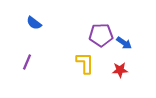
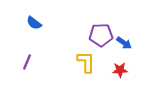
yellow L-shape: moved 1 px right, 1 px up
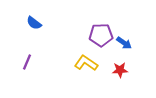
yellow L-shape: moved 1 px down; rotated 55 degrees counterclockwise
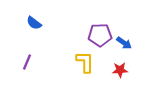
purple pentagon: moved 1 px left
yellow L-shape: moved 1 px left, 1 px up; rotated 55 degrees clockwise
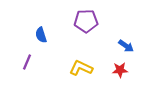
blue semicircle: moved 7 px right, 12 px down; rotated 35 degrees clockwise
purple pentagon: moved 14 px left, 14 px up
blue arrow: moved 2 px right, 3 px down
yellow L-shape: moved 4 px left, 6 px down; rotated 65 degrees counterclockwise
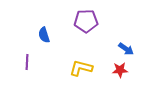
blue semicircle: moved 3 px right
blue arrow: moved 3 px down
purple line: rotated 21 degrees counterclockwise
yellow L-shape: rotated 10 degrees counterclockwise
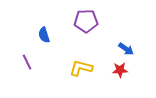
purple line: rotated 28 degrees counterclockwise
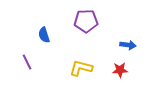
blue arrow: moved 2 px right, 4 px up; rotated 28 degrees counterclockwise
